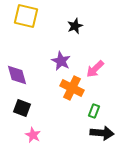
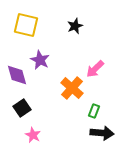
yellow square: moved 9 px down
purple star: moved 21 px left, 1 px up
orange cross: rotated 15 degrees clockwise
black square: rotated 36 degrees clockwise
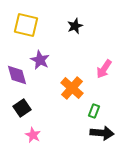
pink arrow: moved 9 px right; rotated 12 degrees counterclockwise
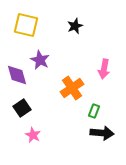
pink arrow: rotated 24 degrees counterclockwise
orange cross: rotated 15 degrees clockwise
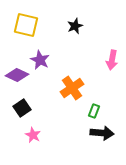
pink arrow: moved 8 px right, 9 px up
purple diamond: rotated 50 degrees counterclockwise
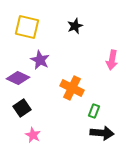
yellow square: moved 1 px right, 2 px down
purple diamond: moved 1 px right, 3 px down
orange cross: rotated 30 degrees counterclockwise
